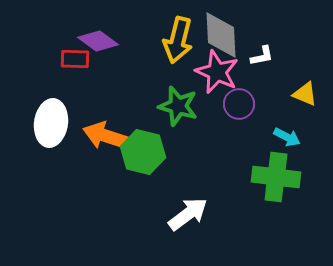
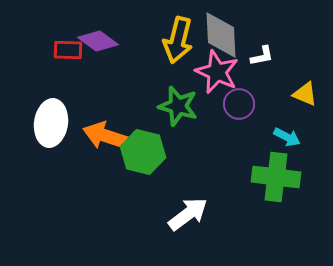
red rectangle: moved 7 px left, 9 px up
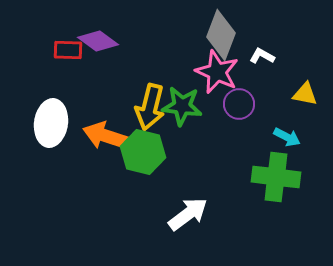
gray diamond: rotated 24 degrees clockwise
yellow arrow: moved 28 px left, 67 px down
white L-shape: rotated 140 degrees counterclockwise
yellow triangle: rotated 12 degrees counterclockwise
green star: moved 4 px right; rotated 9 degrees counterclockwise
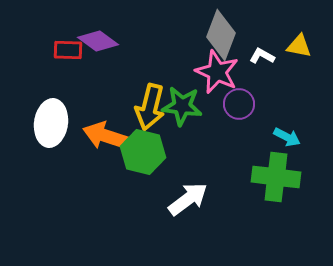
yellow triangle: moved 6 px left, 48 px up
white arrow: moved 15 px up
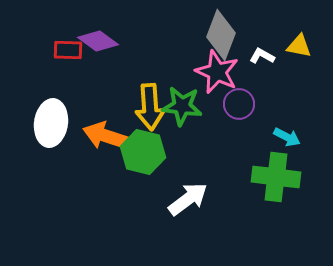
yellow arrow: rotated 18 degrees counterclockwise
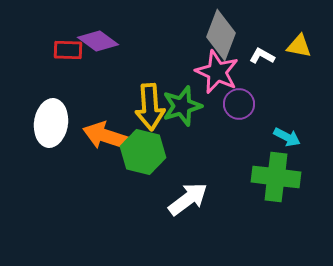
green star: rotated 24 degrees counterclockwise
